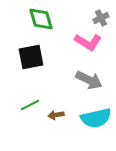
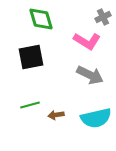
gray cross: moved 2 px right, 1 px up
pink L-shape: moved 1 px left, 1 px up
gray arrow: moved 1 px right, 5 px up
green line: rotated 12 degrees clockwise
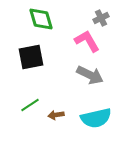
gray cross: moved 2 px left, 1 px down
pink L-shape: rotated 152 degrees counterclockwise
green line: rotated 18 degrees counterclockwise
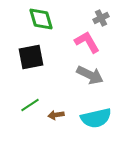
pink L-shape: moved 1 px down
